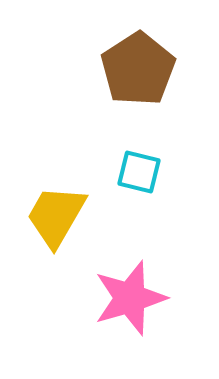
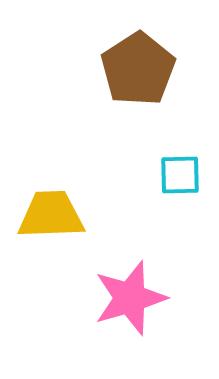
cyan square: moved 41 px right, 3 px down; rotated 15 degrees counterclockwise
yellow trapezoid: moved 5 px left, 1 px up; rotated 58 degrees clockwise
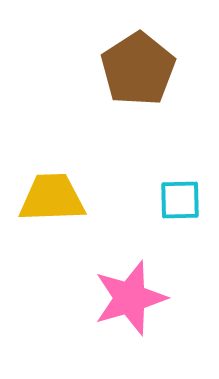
cyan square: moved 25 px down
yellow trapezoid: moved 1 px right, 17 px up
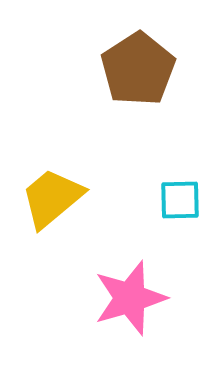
yellow trapezoid: rotated 38 degrees counterclockwise
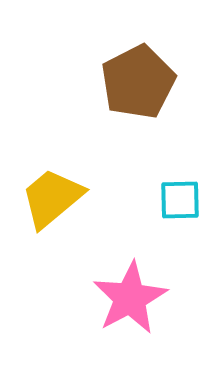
brown pentagon: moved 13 px down; rotated 6 degrees clockwise
pink star: rotated 12 degrees counterclockwise
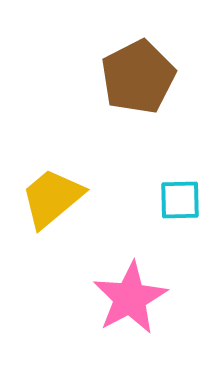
brown pentagon: moved 5 px up
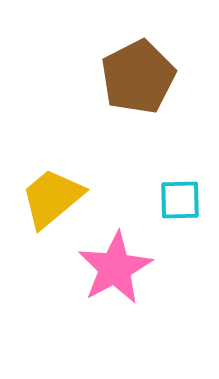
pink star: moved 15 px left, 30 px up
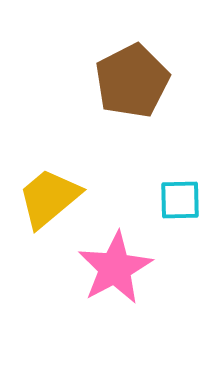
brown pentagon: moved 6 px left, 4 px down
yellow trapezoid: moved 3 px left
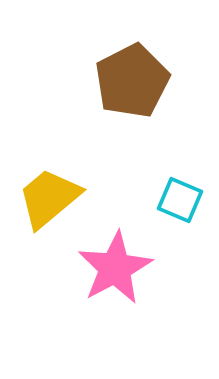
cyan square: rotated 24 degrees clockwise
